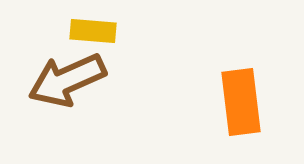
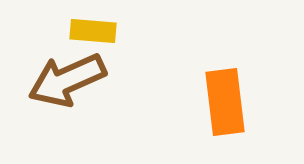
orange rectangle: moved 16 px left
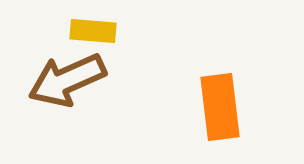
orange rectangle: moved 5 px left, 5 px down
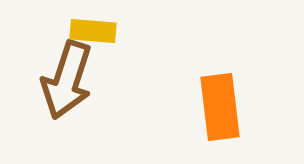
brown arrow: rotated 48 degrees counterclockwise
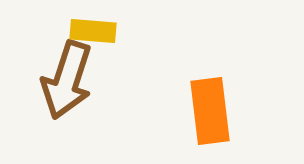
orange rectangle: moved 10 px left, 4 px down
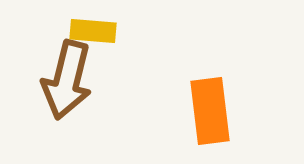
brown arrow: rotated 4 degrees counterclockwise
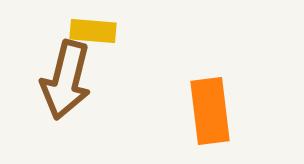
brown arrow: moved 1 px left
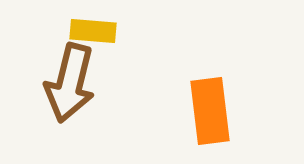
brown arrow: moved 4 px right, 3 px down
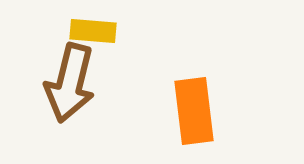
orange rectangle: moved 16 px left
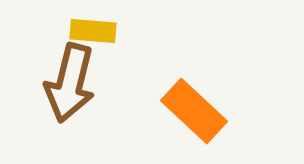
orange rectangle: rotated 40 degrees counterclockwise
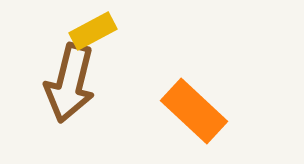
yellow rectangle: rotated 33 degrees counterclockwise
